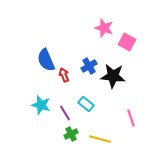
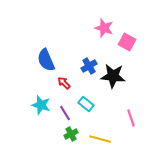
red arrow: moved 8 px down; rotated 24 degrees counterclockwise
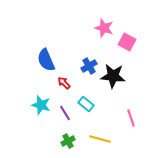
green cross: moved 3 px left, 7 px down
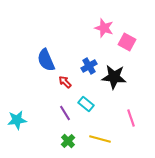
black star: moved 1 px right, 1 px down
red arrow: moved 1 px right, 1 px up
cyan star: moved 24 px left, 15 px down; rotated 24 degrees counterclockwise
green cross: rotated 16 degrees counterclockwise
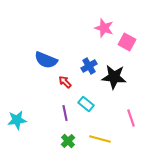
blue semicircle: rotated 45 degrees counterclockwise
purple line: rotated 21 degrees clockwise
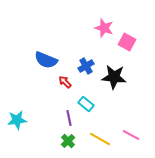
blue cross: moved 3 px left
purple line: moved 4 px right, 5 px down
pink line: moved 17 px down; rotated 42 degrees counterclockwise
yellow line: rotated 15 degrees clockwise
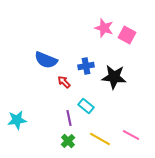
pink square: moved 7 px up
blue cross: rotated 21 degrees clockwise
red arrow: moved 1 px left
cyan rectangle: moved 2 px down
